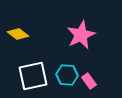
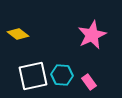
pink star: moved 11 px right
cyan hexagon: moved 5 px left
pink rectangle: moved 1 px down
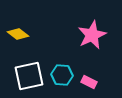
white square: moved 4 px left
pink rectangle: rotated 28 degrees counterclockwise
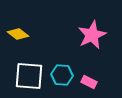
white square: rotated 16 degrees clockwise
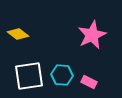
white square: rotated 12 degrees counterclockwise
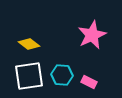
yellow diamond: moved 11 px right, 10 px down
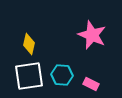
pink star: rotated 24 degrees counterclockwise
yellow diamond: rotated 65 degrees clockwise
pink rectangle: moved 2 px right, 2 px down
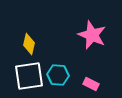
cyan hexagon: moved 4 px left
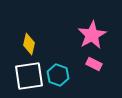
pink star: rotated 20 degrees clockwise
cyan hexagon: rotated 15 degrees clockwise
pink rectangle: moved 3 px right, 20 px up
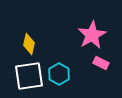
pink rectangle: moved 7 px right, 1 px up
cyan hexagon: moved 1 px right, 1 px up; rotated 10 degrees clockwise
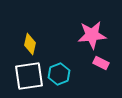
pink star: rotated 24 degrees clockwise
yellow diamond: moved 1 px right
cyan hexagon: rotated 10 degrees clockwise
